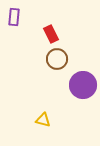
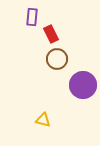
purple rectangle: moved 18 px right
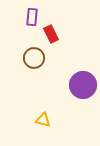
brown circle: moved 23 px left, 1 px up
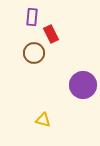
brown circle: moved 5 px up
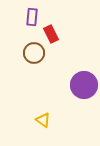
purple circle: moved 1 px right
yellow triangle: rotated 21 degrees clockwise
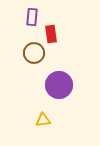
red rectangle: rotated 18 degrees clockwise
purple circle: moved 25 px left
yellow triangle: rotated 42 degrees counterclockwise
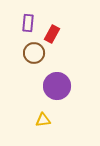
purple rectangle: moved 4 px left, 6 px down
red rectangle: moved 1 px right; rotated 36 degrees clockwise
purple circle: moved 2 px left, 1 px down
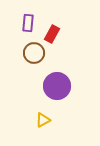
yellow triangle: rotated 21 degrees counterclockwise
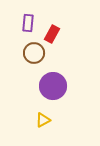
purple circle: moved 4 px left
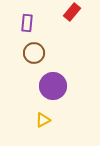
purple rectangle: moved 1 px left
red rectangle: moved 20 px right, 22 px up; rotated 12 degrees clockwise
